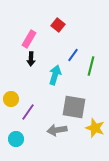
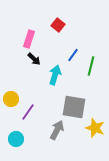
pink rectangle: rotated 12 degrees counterclockwise
black arrow: moved 3 px right; rotated 48 degrees counterclockwise
gray arrow: rotated 126 degrees clockwise
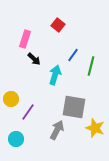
pink rectangle: moved 4 px left
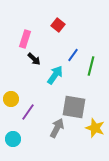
cyan arrow: rotated 18 degrees clockwise
gray arrow: moved 2 px up
cyan circle: moved 3 px left
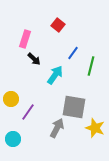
blue line: moved 2 px up
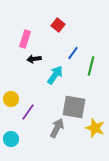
black arrow: rotated 128 degrees clockwise
cyan circle: moved 2 px left
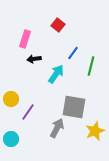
cyan arrow: moved 1 px right, 1 px up
yellow star: moved 3 px down; rotated 30 degrees clockwise
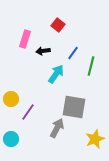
black arrow: moved 9 px right, 8 px up
yellow star: moved 8 px down
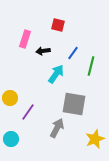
red square: rotated 24 degrees counterclockwise
yellow circle: moved 1 px left, 1 px up
gray square: moved 3 px up
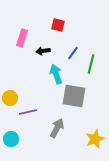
pink rectangle: moved 3 px left, 1 px up
green line: moved 2 px up
cyan arrow: rotated 54 degrees counterclockwise
gray square: moved 8 px up
purple line: rotated 42 degrees clockwise
